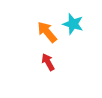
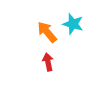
red arrow: rotated 18 degrees clockwise
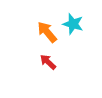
red arrow: rotated 36 degrees counterclockwise
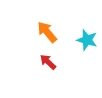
cyan star: moved 14 px right, 16 px down
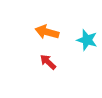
orange arrow: rotated 35 degrees counterclockwise
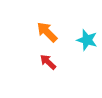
orange arrow: rotated 30 degrees clockwise
